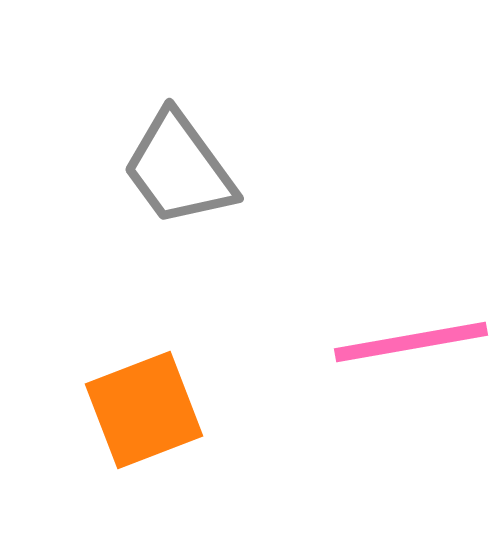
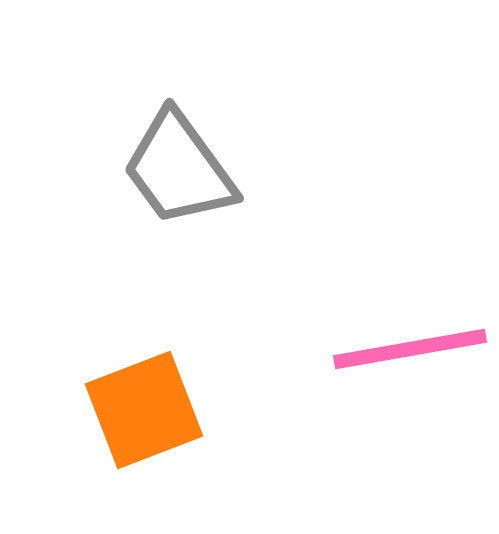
pink line: moved 1 px left, 7 px down
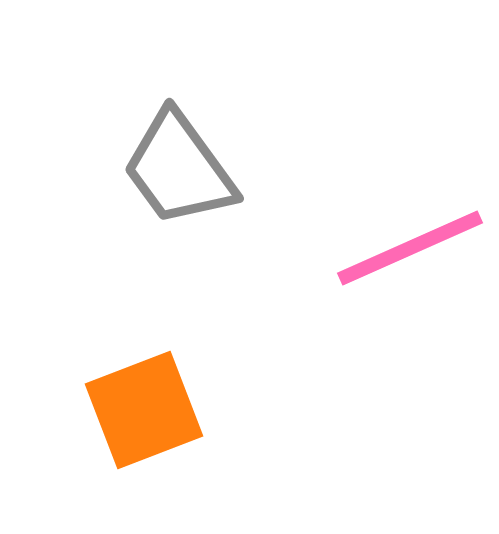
pink line: moved 101 px up; rotated 14 degrees counterclockwise
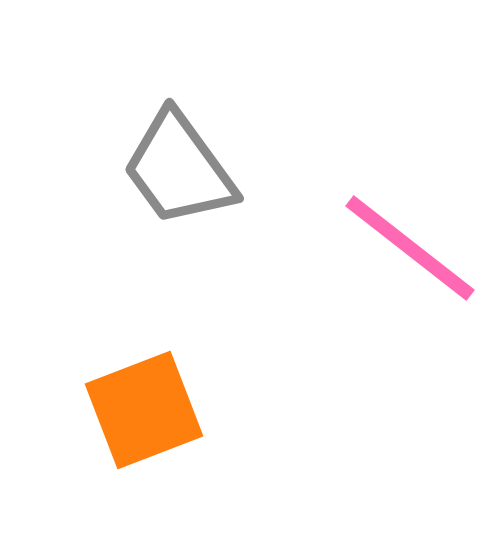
pink line: rotated 62 degrees clockwise
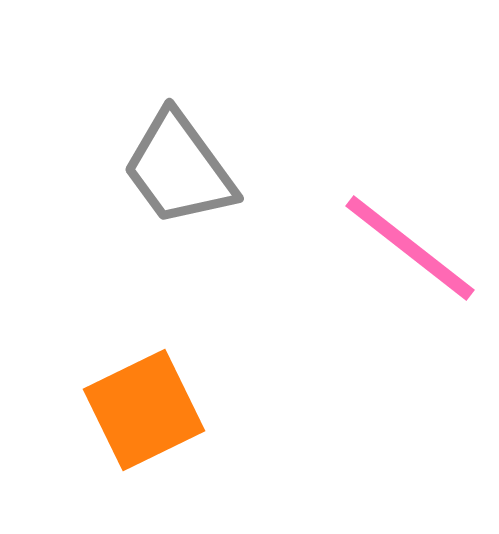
orange square: rotated 5 degrees counterclockwise
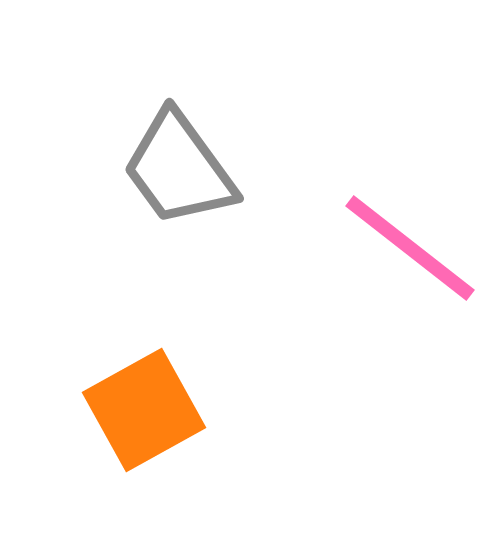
orange square: rotated 3 degrees counterclockwise
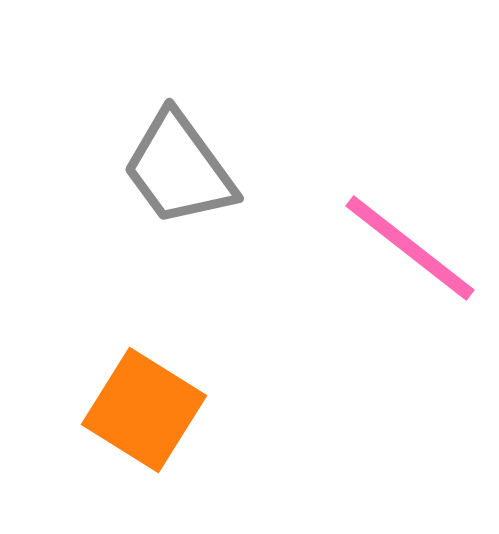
orange square: rotated 29 degrees counterclockwise
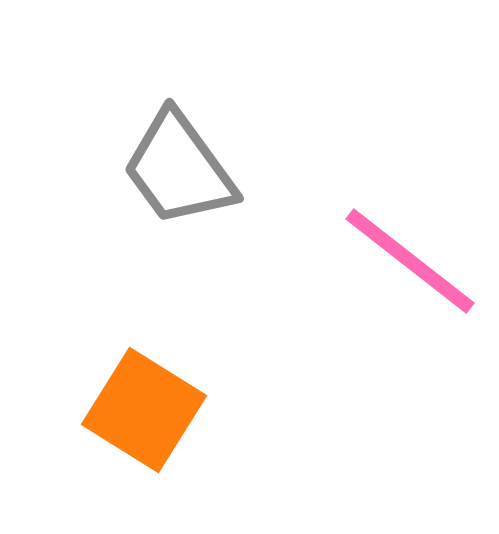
pink line: moved 13 px down
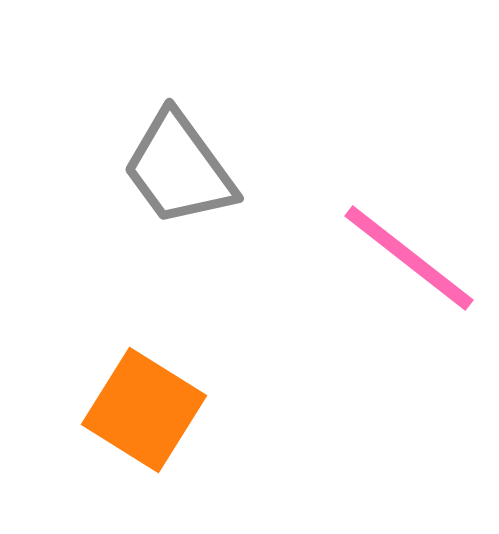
pink line: moved 1 px left, 3 px up
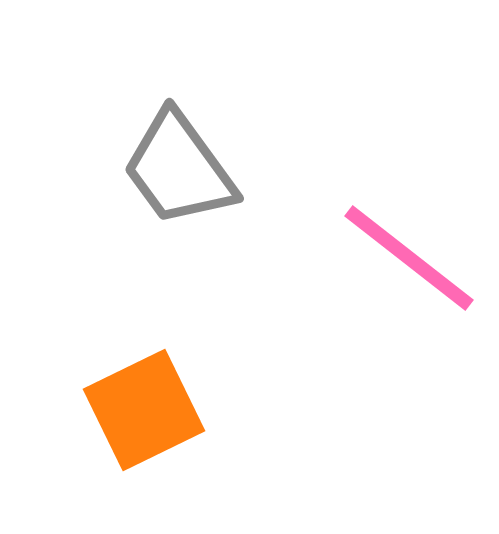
orange square: rotated 32 degrees clockwise
